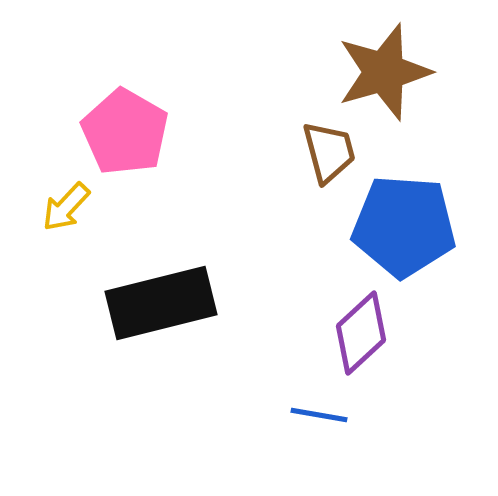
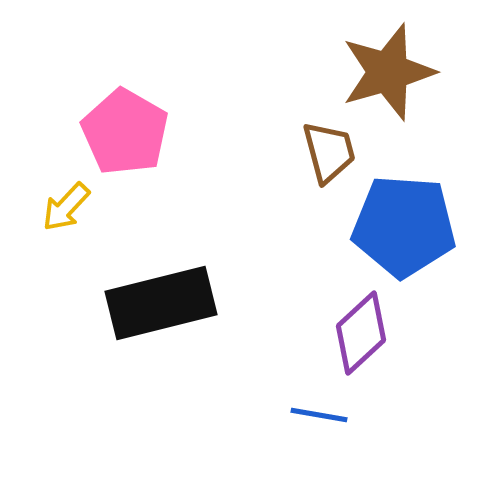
brown star: moved 4 px right
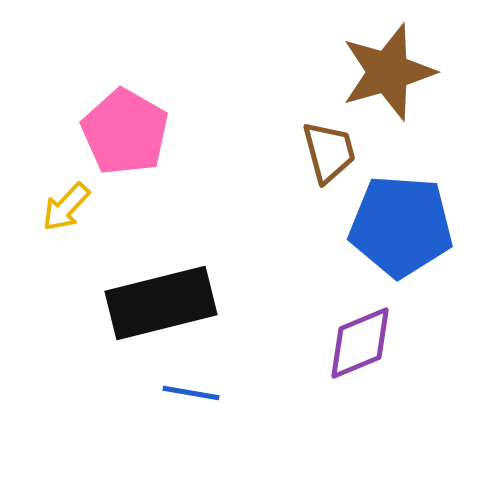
blue pentagon: moved 3 px left
purple diamond: moved 1 px left, 10 px down; rotated 20 degrees clockwise
blue line: moved 128 px left, 22 px up
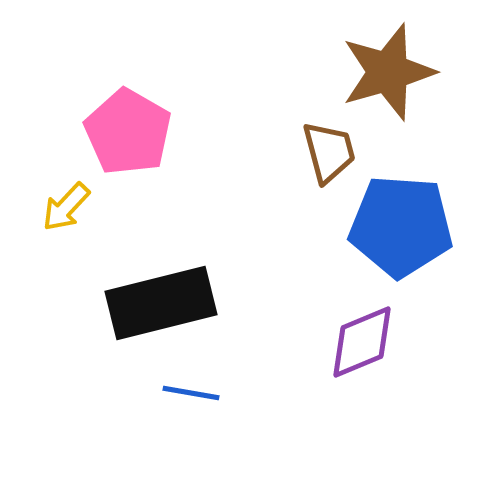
pink pentagon: moved 3 px right
purple diamond: moved 2 px right, 1 px up
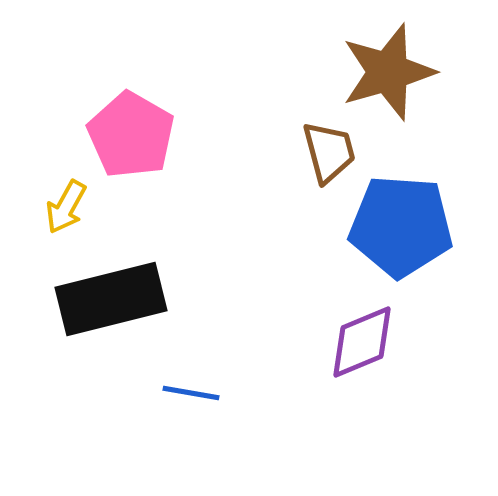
pink pentagon: moved 3 px right, 3 px down
yellow arrow: rotated 14 degrees counterclockwise
black rectangle: moved 50 px left, 4 px up
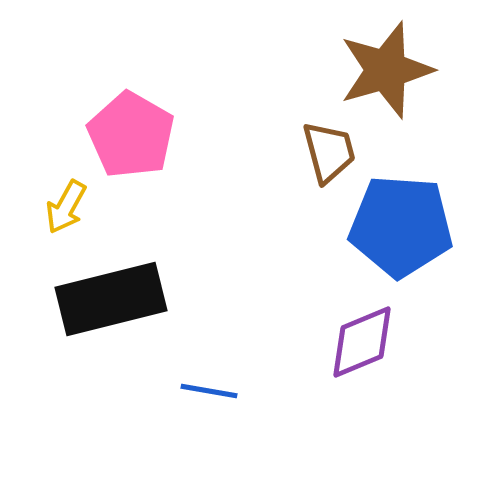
brown star: moved 2 px left, 2 px up
blue line: moved 18 px right, 2 px up
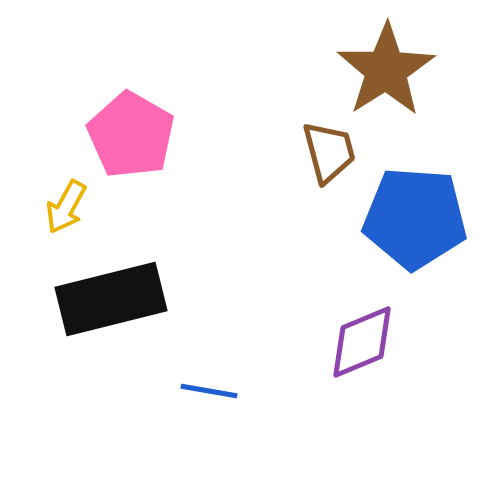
brown star: rotated 16 degrees counterclockwise
blue pentagon: moved 14 px right, 8 px up
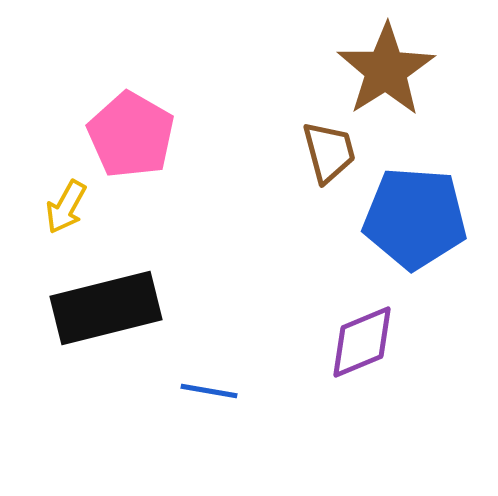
black rectangle: moved 5 px left, 9 px down
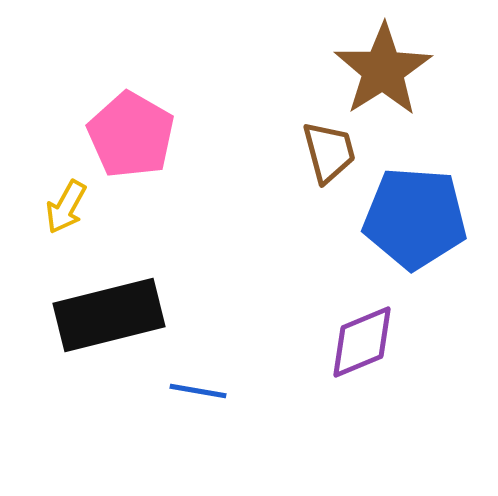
brown star: moved 3 px left
black rectangle: moved 3 px right, 7 px down
blue line: moved 11 px left
